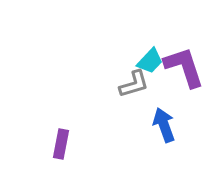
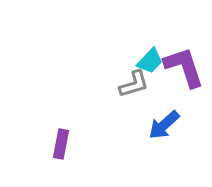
blue arrow: rotated 112 degrees counterclockwise
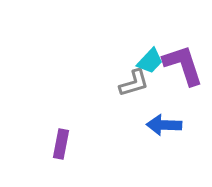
purple L-shape: moved 1 px left, 2 px up
gray L-shape: moved 1 px up
blue arrow: rotated 44 degrees clockwise
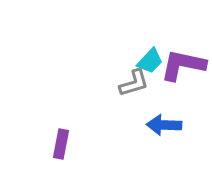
purple L-shape: rotated 60 degrees counterclockwise
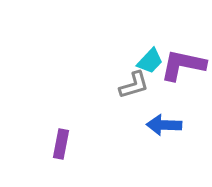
gray L-shape: moved 2 px down
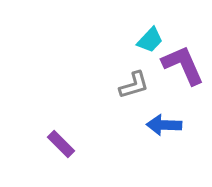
cyan trapezoid: moved 21 px up
purple L-shape: rotated 54 degrees clockwise
purple rectangle: rotated 56 degrees counterclockwise
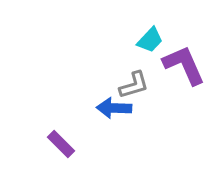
purple L-shape: moved 1 px right
blue arrow: moved 50 px left, 17 px up
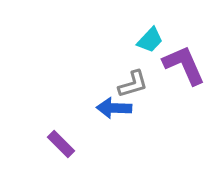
gray L-shape: moved 1 px left, 1 px up
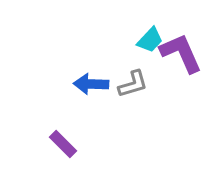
purple L-shape: moved 3 px left, 12 px up
blue arrow: moved 23 px left, 24 px up
purple rectangle: moved 2 px right
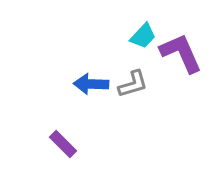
cyan trapezoid: moved 7 px left, 4 px up
